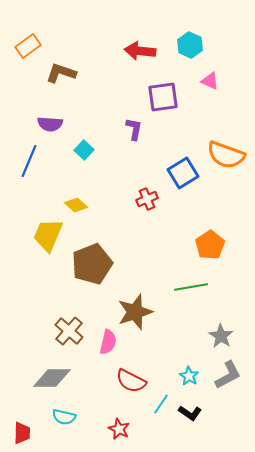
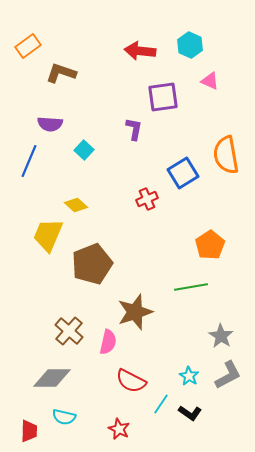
orange semicircle: rotated 60 degrees clockwise
red trapezoid: moved 7 px right, 2 px up
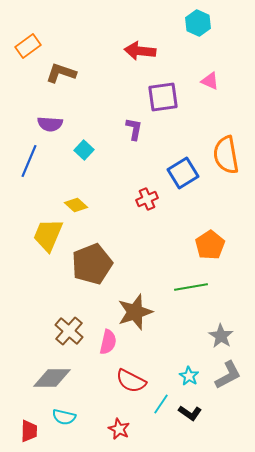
cyan hexagon: moved 8 px right, 22 px up
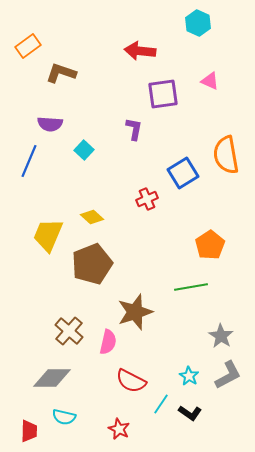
purple square: moved 3 px up
yellow diamond: moved 16 px right, 12 px down
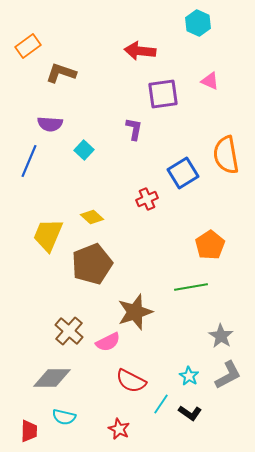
pink semicircle: rotated 50 degrees clockwise
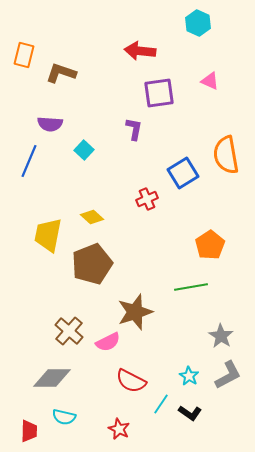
orange rectangle: moved 4 px left, 9 px down; rotated 40 degrees counterclockwise
purple square: moved 4 px left, 1 px up
yellow trapezoid: rotated 12 degrees counterclockwise
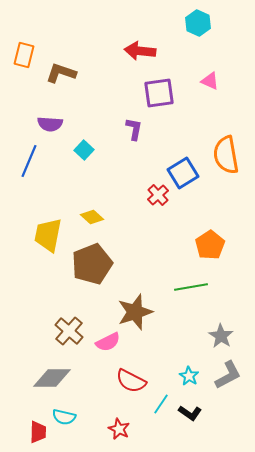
red cross: moved 11 px right, 4 px up; rotated 20 degrees counterclockwise
red trapezoid: moved 9 px right, 1 px down
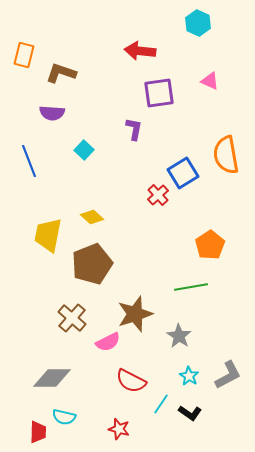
purple semicircle: moved 2 px right, 11 px up
blue line: rotated 44 degrees counterclockwise
brown star: moved 2 px down
brown cross: moved 3 px right, 13 px up
gray star: moved 42 px left
red star: rotated 10 degrees counterclockwise
